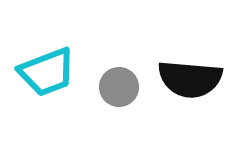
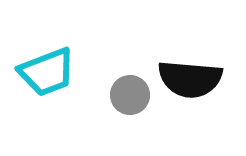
gray circle: moved 11 px right, 8 px down
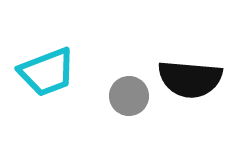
gray circle: moved 1 px left, 1 px down
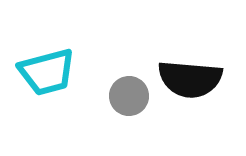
cyan trapezoid: rotated 6 degrees clockwise
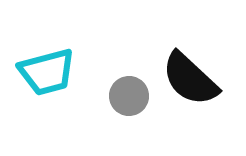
black semicircle: rotated 38 degrees clockwise
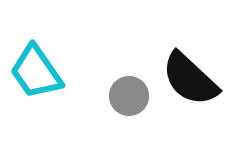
cyan trapezoid: moved 11 px left; rotated 70 degrees clockwise
